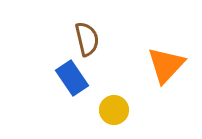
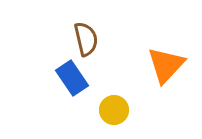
brown semicircle: moved 1 px left
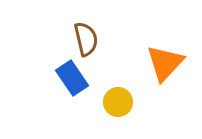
orange triangle: moved 1 px left, 2 px up
yellow circle: moved 4 px right, 8 px up
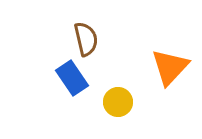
orange triangle: moved 5 px right, 4 px down
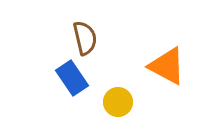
brown semicircle: moved 1 px left, 1 px up
orange triangle: moved 3 px left, 1 px up; rotated 45 degrees counterclockwise
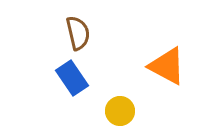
brown semicircle: moved 7 px left, 5 px up
yellow circle: moved 2 px right, 9 px down
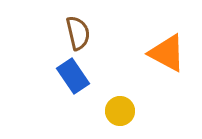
orange triangle: moved 13 px up
blue rectangle: moved 1 px right, 2 px up
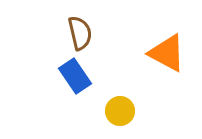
brown semicircle: moved 2 px right
blue rectangle: moved 2 px right
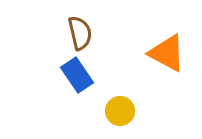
blue rectangle: moved 2 px right, 1 px up
